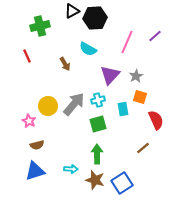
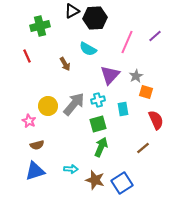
orange square: moved 6 px right, 5 px up
green arrow: moved 4 px right, 7 px up; rotated 24 degrees clockwise
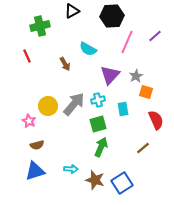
black hexagon: moved 17 px right, 2 px up
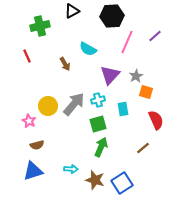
blue triangle: moved 2 px left
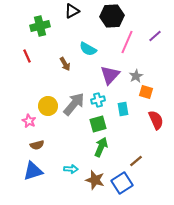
brown line: moved 7 px left, 13 px down
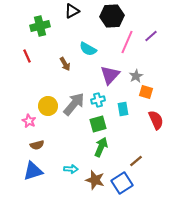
purple line: moved 4 px left
